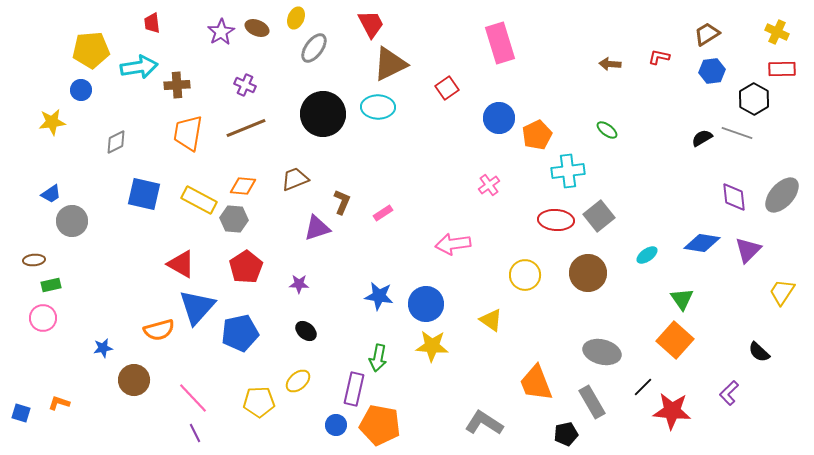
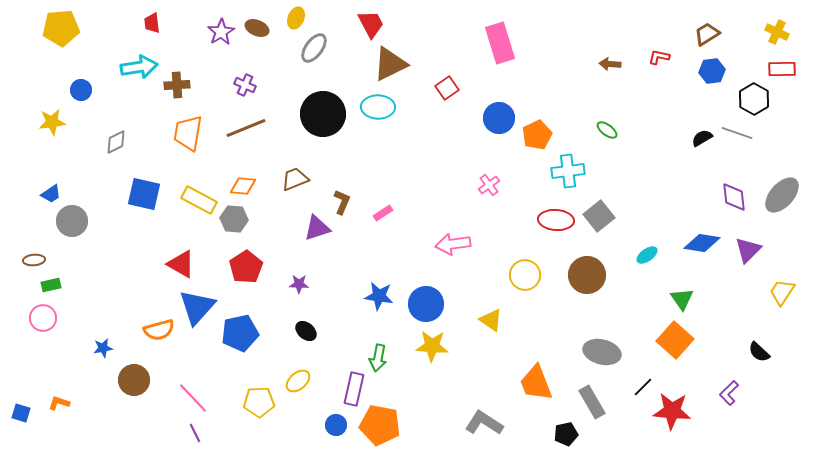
yellow pentagon at (91, 50): moved 30 px left, 22 px up
brown circle at (588, 273): moved 1 px left, 2 px down
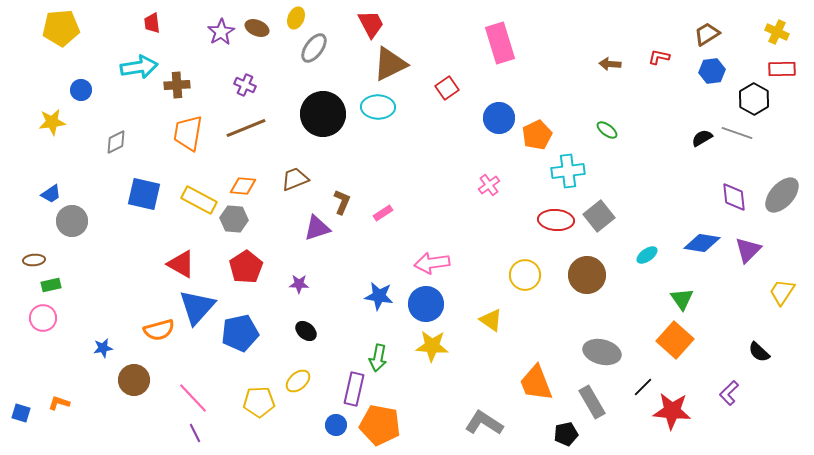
pink arrow at (453, 244): moved 21 px left, 19 px down
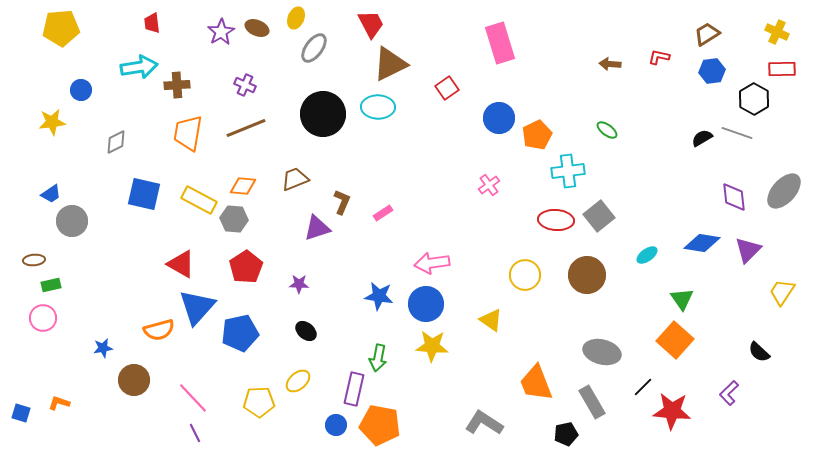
gray ellipse at (782, 195): moved 2 px right, 4 px up
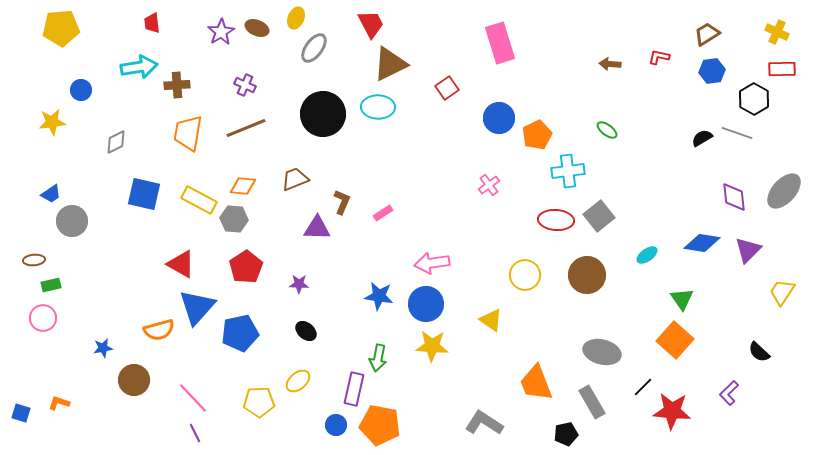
purple triangle at (317, 228): rotated 20 degrees clockwise
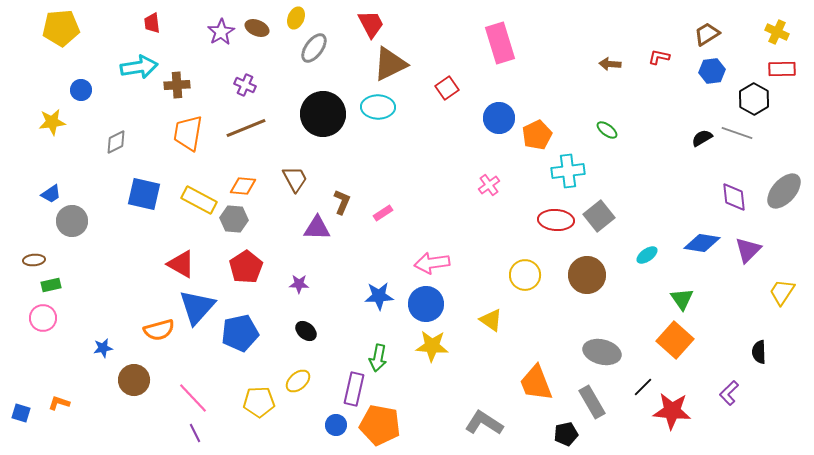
brown trapezoid at (295, 179): rotated 84 degrees clockwise
blue star at (379, 296): rotated 12 degrees counterclockwise
black semicircle at (759, 352): rotated 45 degrees clockwise
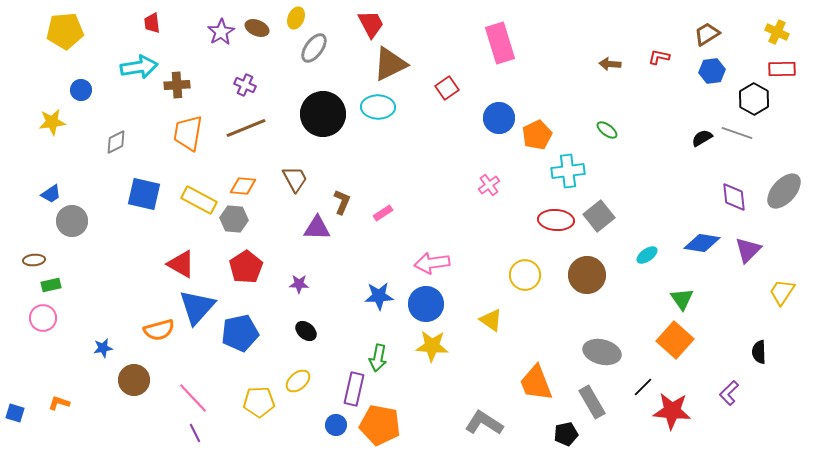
yellow pentagon at (61, 28): moved 4 px right, 3 px down
blue square at (21, 413): moved 6 px left
